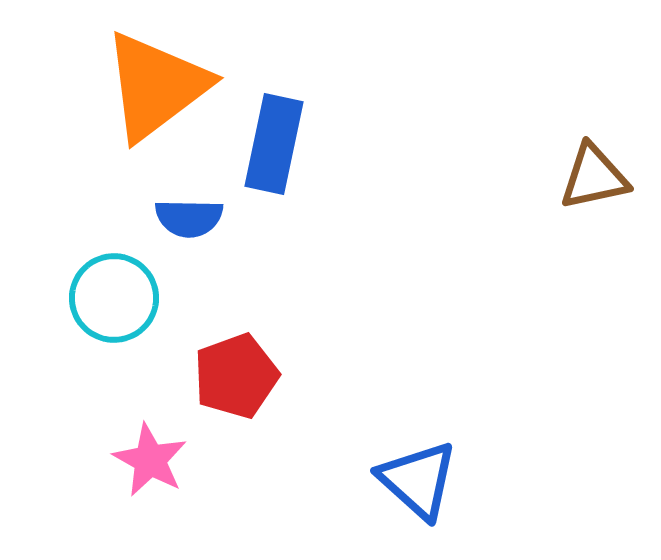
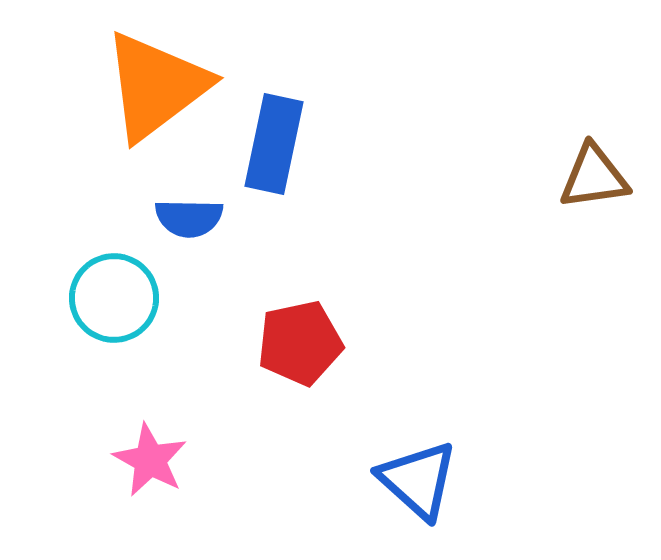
brown triangle: rotated 4 degrees clockwise
red pentagon: moved 64 px right, 33 px up; rotated 8 degrees clockwise
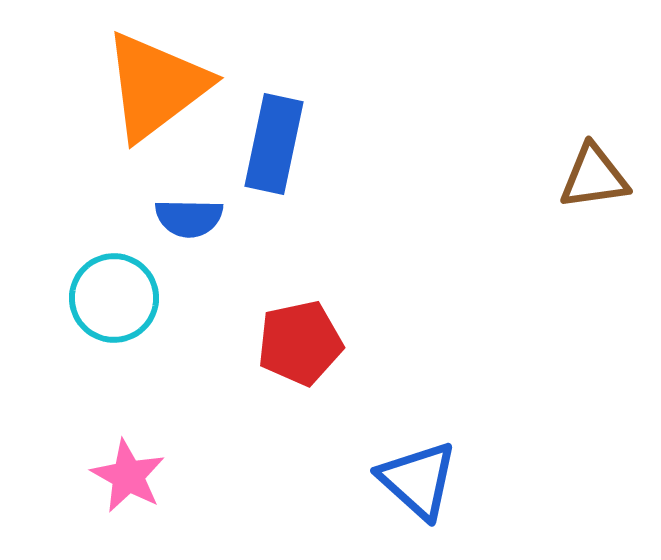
pink star: moved 22 px left, 16 px down
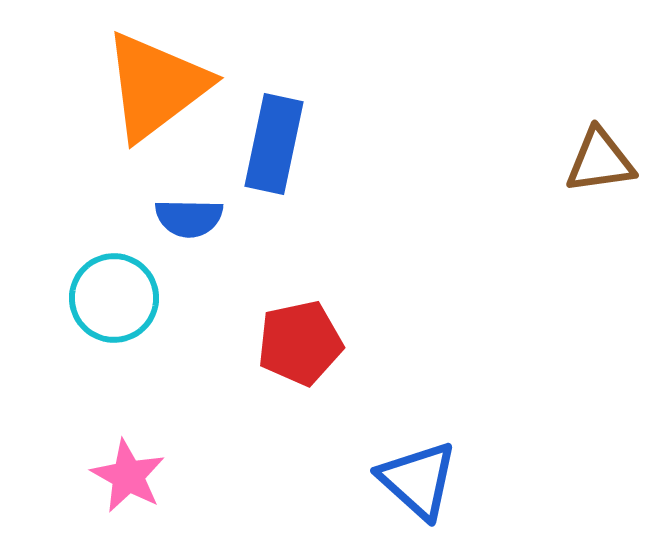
brown triangle: moved 6 px right, 16 px up
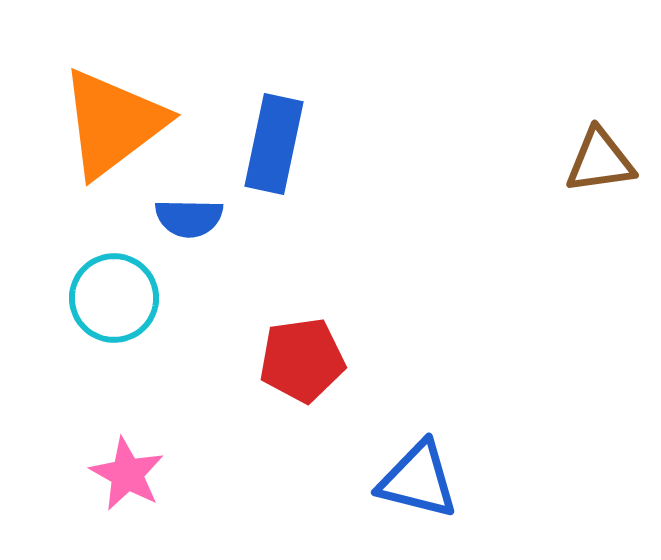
orange triangle: moved 43 px left, 37 px down
red pentagon: moved 2 px right, 17 px down; rotated 4 degrees clockwise
pink star: moved 1 px left, 2 px up
blue triangle: rotated 28 degrees counterclockwise
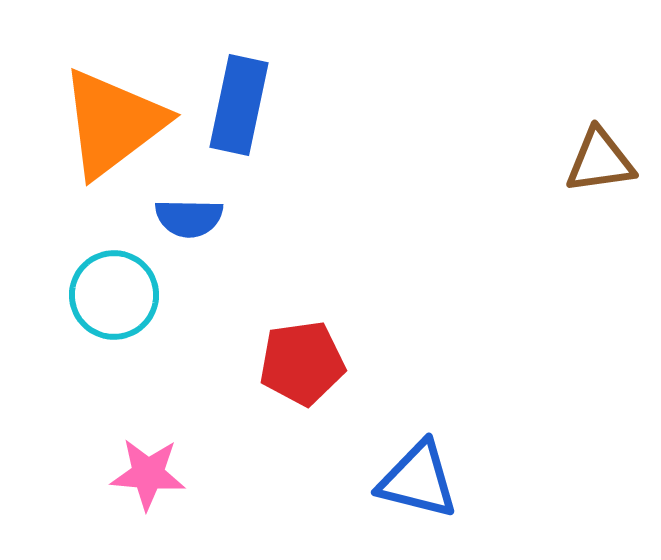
blue rectangle: moved 35 px left, 39 px up
cyan circle: moved 3 px up
red pentagon: moved 3 px down
pink star: moved 21 px right; rotated 24 degrees counterclockwise
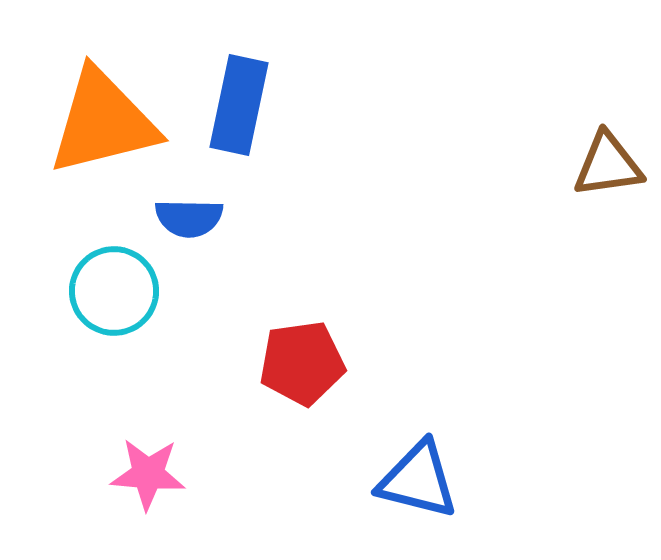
orange triangle: moved 10 px left, 1 px up; rotated 23 degrees clockwise
brown triangle: moved 8 px right, 4 px down
cyan circle: moved 4 px up
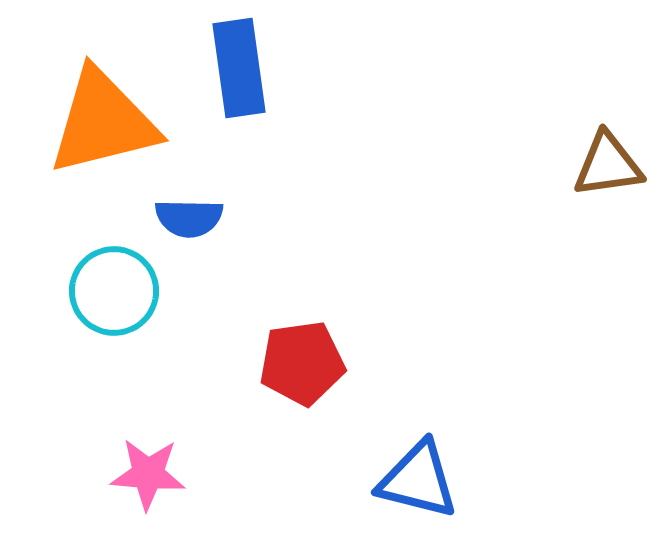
blue rectangle: moved 37 px up; rotated 20 degrees counterclockwise
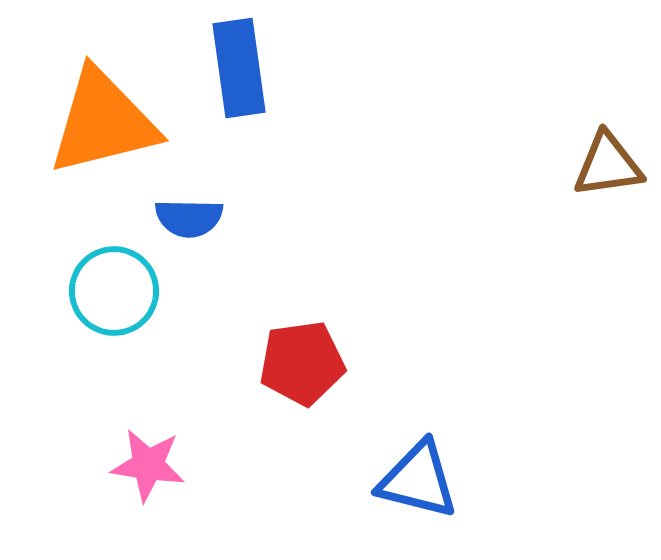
pink star: moved 9 px up; rotated 4 degrees clockwise
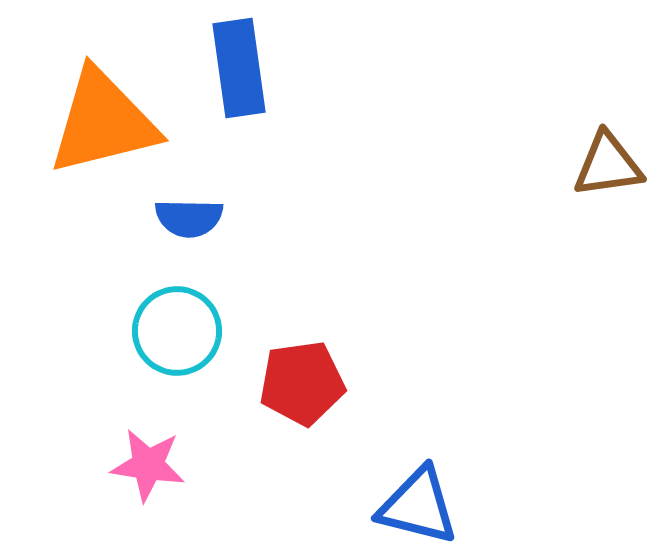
cyan circle: moved 63 px right, 40 px down
red pentagon: moved 20 px down
blue triangle: moved 26 px down
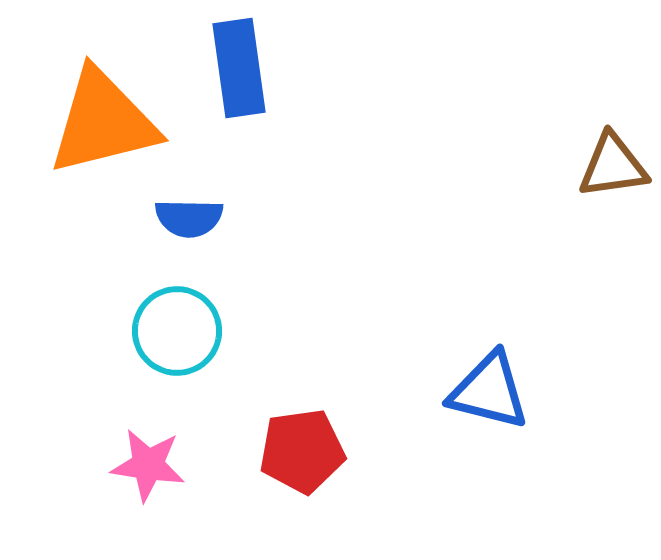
brown triangle: moved 5 px right, 1 px down
red pentagon: moved 68 px down
blue triangle: moved 71 px right, 115 px up
